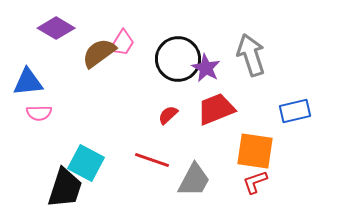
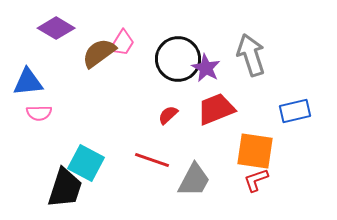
red L-shape: moved 1 px right, 2 px up
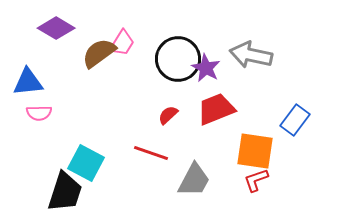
gray arrow: rotated 60 degrees counterclockwise
blue rectangle: moved 9 px down; rotated 40 degrees counterclockwise
red line: moved 1 px left, 7 px up
black trapezoid: moved 4 px down
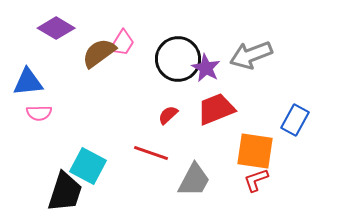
gray arrow: rotated 33 degrees counterclockwise
blue rectangle: rotated 8 degrees counterclockwise
cyan square: moved 2 px right, 3 px down
